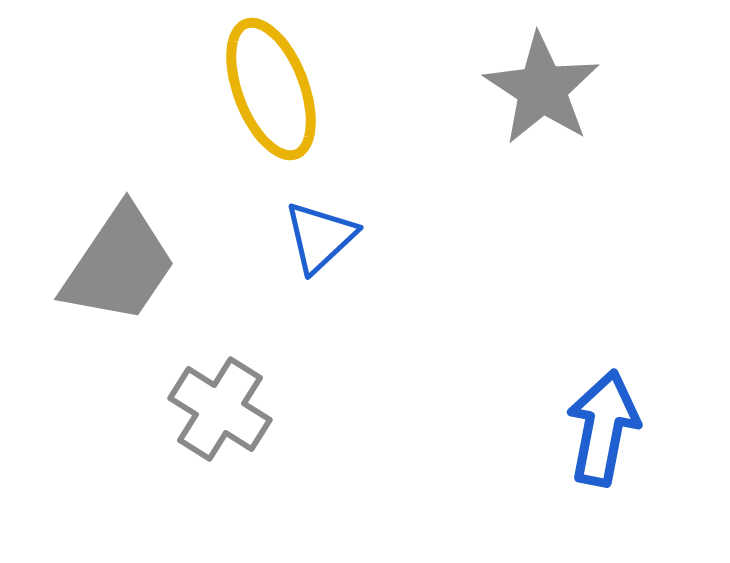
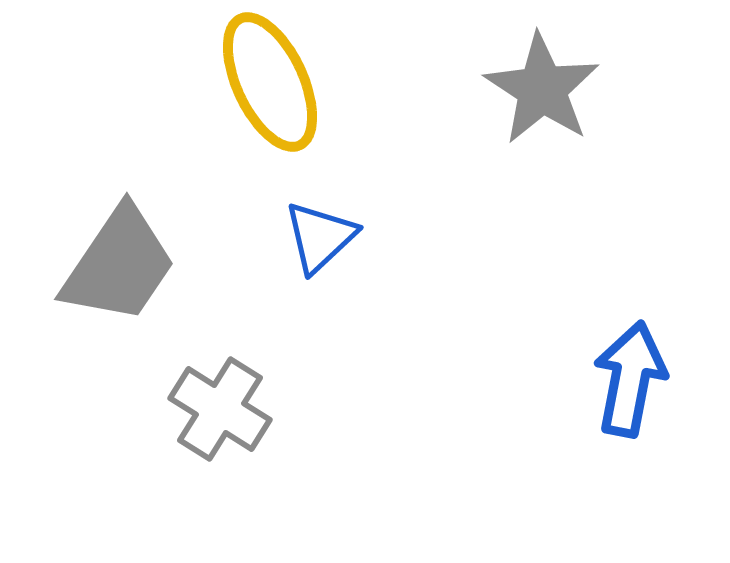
yellow ellipse: moved 1 px left, 7 px up; rotated 4 degrees counterclockwise
blue arrow: moved 27 px right, 49 px up
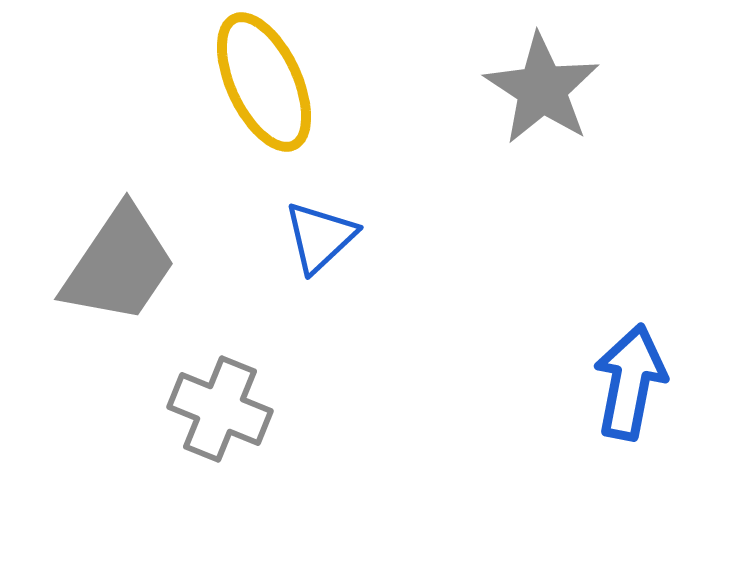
yellow ellipse: moved 6 px left
blue arrow: moved 3 px down
gray cross: rotated 10 degrees counterclockwise
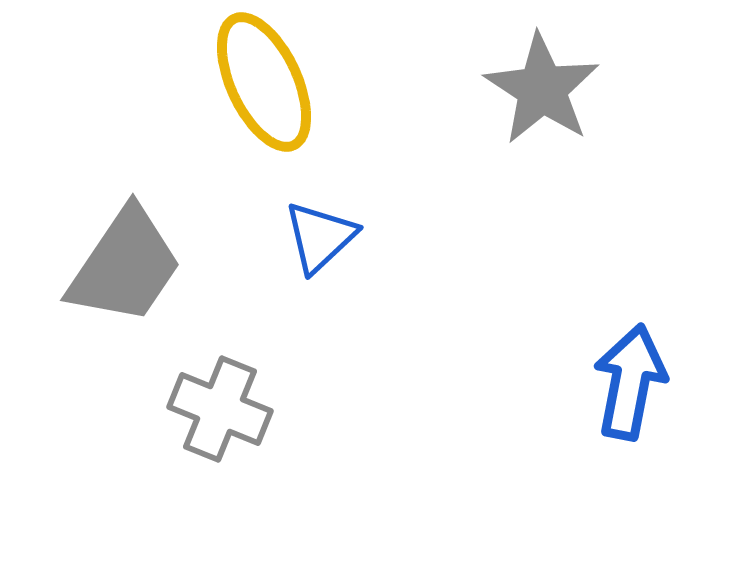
gray trapezoid: moved 6 px right, 1 px down
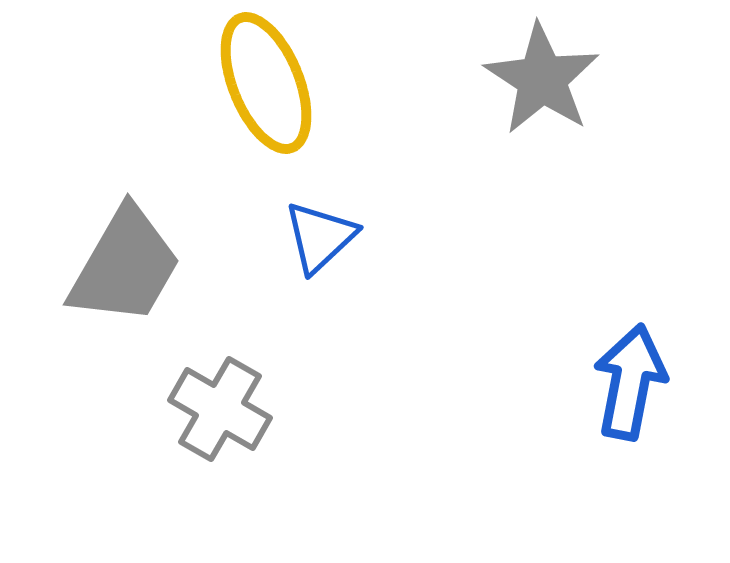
yellow ellipse: moved 2 px right, 1 px down; rotated 3 degrees clockwise
gray star: moved 10 px up
gray trapezoid: rotated 4 degrees counterclockwise
gray cross: rotated 8 degrees clockwise
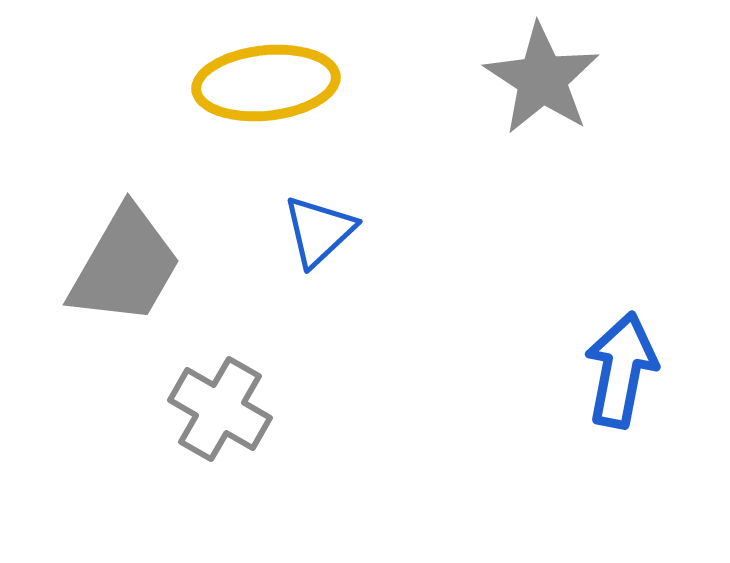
yellow ellipse: rotated 74 degrees counterclockwise
blue triangle: moved 1 px left, 6 px up
blue arrow: moved 9 px left, 12 px up
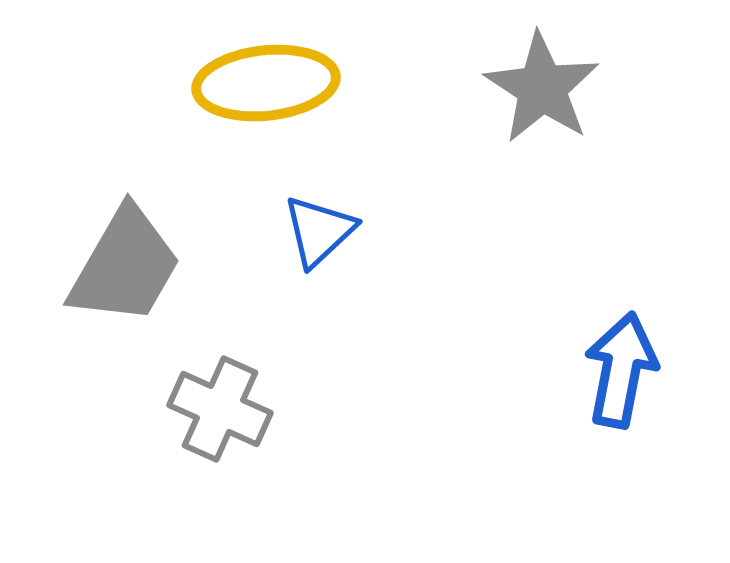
gray star: moved 9 px down
gray cross: rotated 6 degrees counterclockwise
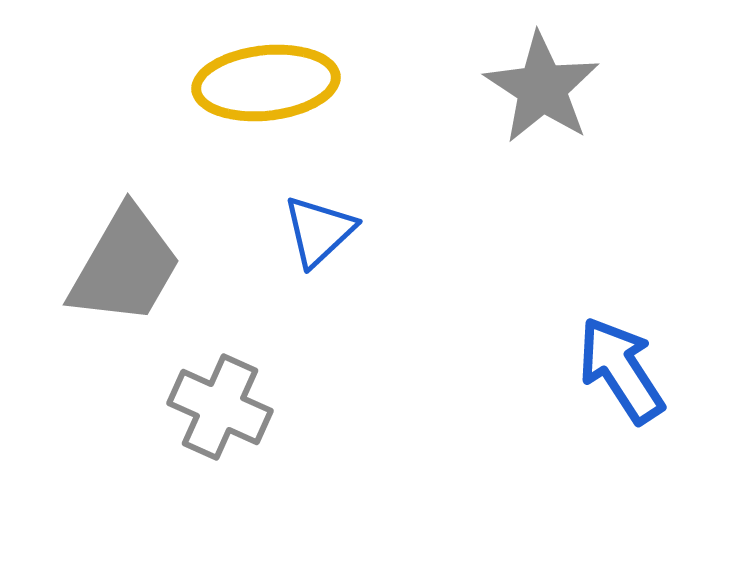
blue arrow: rotated 44 degrees counterclockwise
gray cross: moved 2 px up
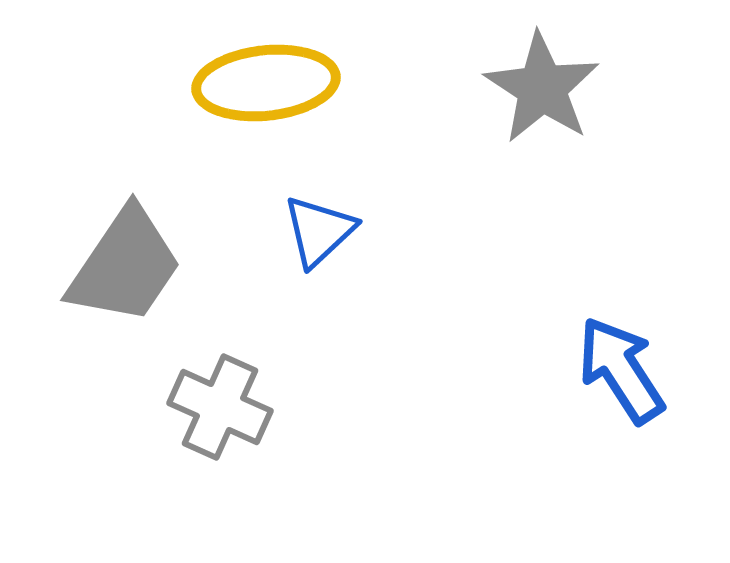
gray trapezoid: rotated 4 degrees clockwise
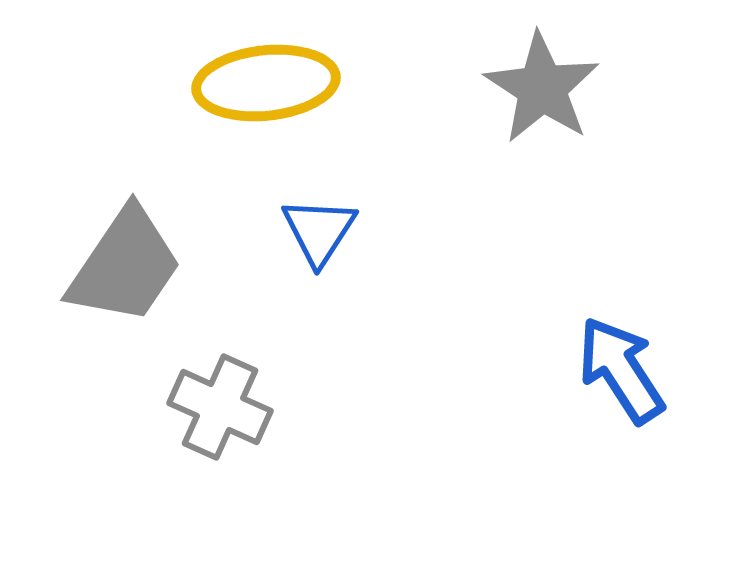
blue triangle: rotated 14 degrees counterclockwise
